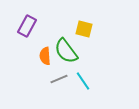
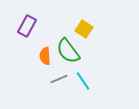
yellow square: rotated 18 degrees clockwise
green semicircle: moved 2 px right
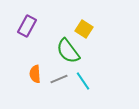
orange semicircle: moved 10 px left, 18 px down
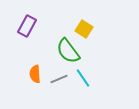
cyan line: moved 3 px up
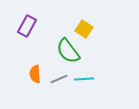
cyan line: moved 1 px right, 1 px down; rotated 60 degrees counterclockwise
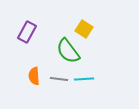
purple rectangle: moved 6 px down
orange semicircle: moved 1 px left, 2 px down
gray line: rotated 30 degrees clockwise
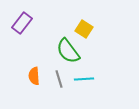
purple rectangle: moved 5 px left, 9 px up; rotated 10 degrees clockwise
gray line: rotated 66 degrees clockwise
